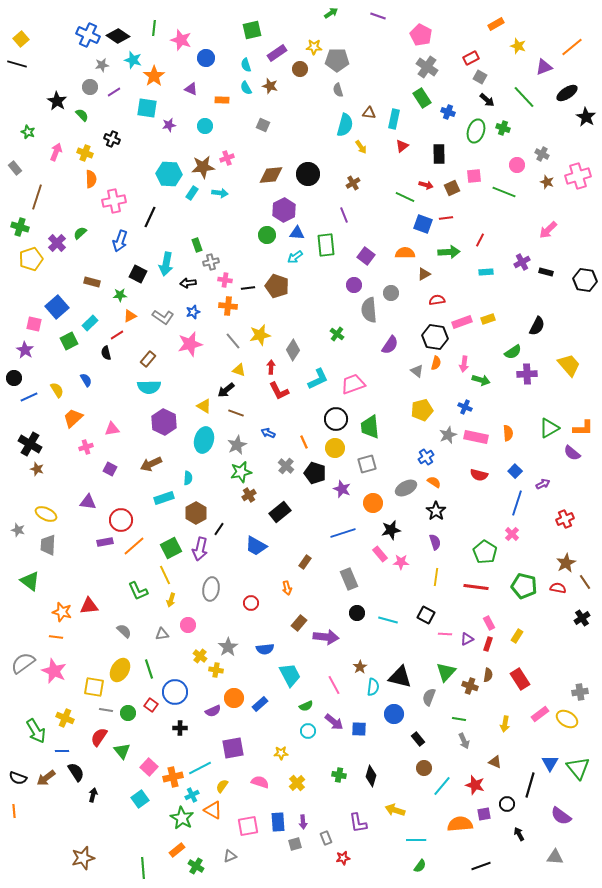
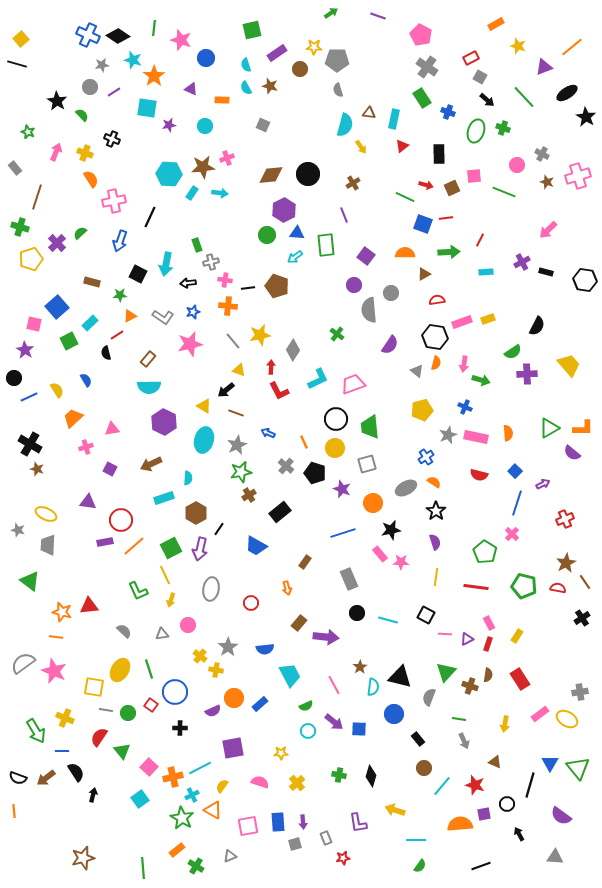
orange semicircle at (91, 179): rotated 30 degrees counterclockwise
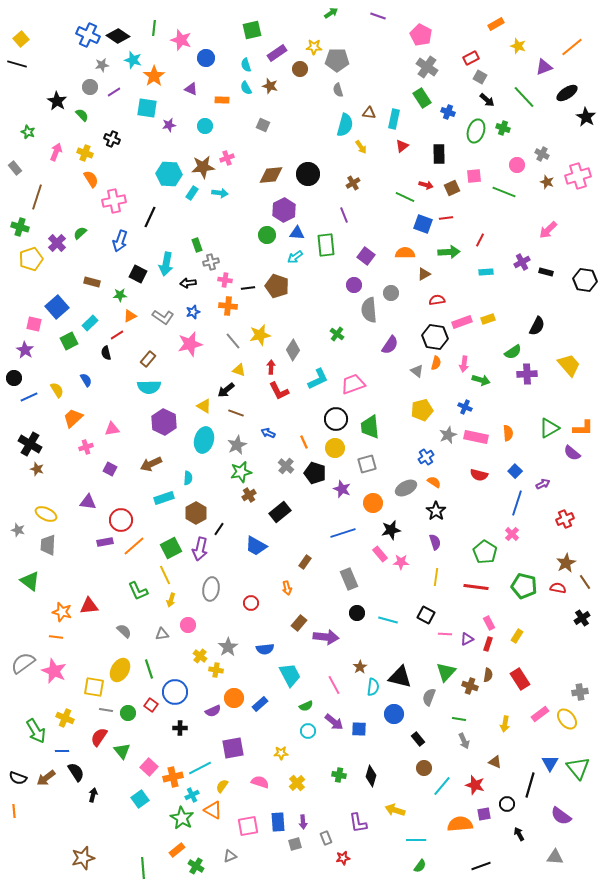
yellow ellipse at (567, 719): rotated 20 degrees clockwise
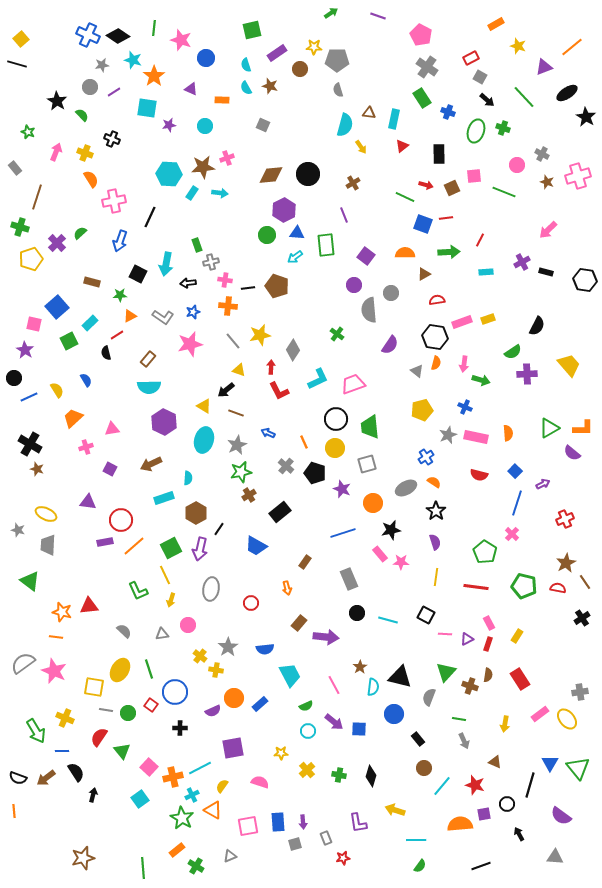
yellow cross at (297, 783): moved 10 px right, 13 px up
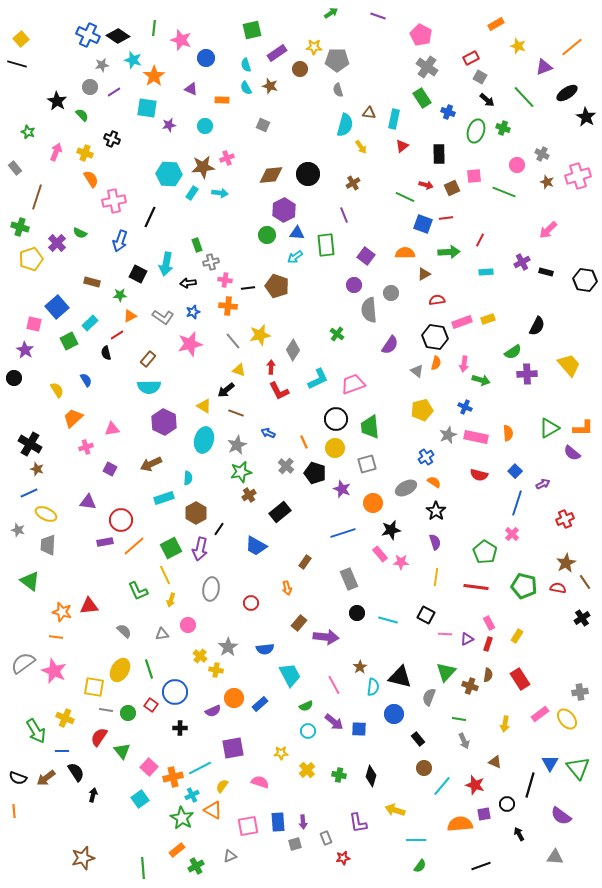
green semicircle at (80, 233): rotated 112 degrees counterclockwise
blue line at (29, 397): moved 96 px down
green cross at (196, 866): rotated 28 degrees clockwise
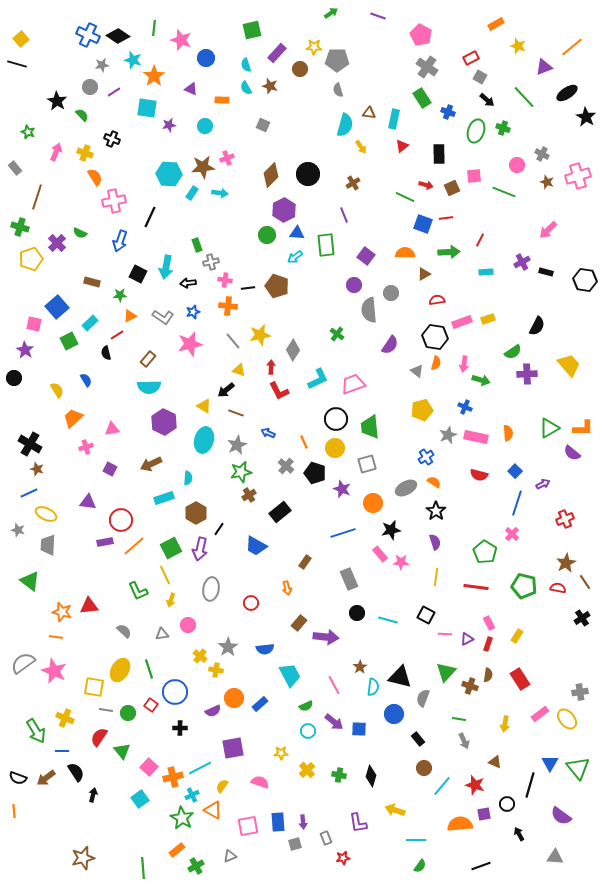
purple rectangle at (277, 53): rotated 12 degrees counterclockwise
brown diamond at (271, 175): rotated 40 degrees counterclockwise
orange semicircle at (91, 179): moved 4 px right, 2 px up
cyan arrow at (166, 264): moved 3 px down
gray semicircle at (429, 697): moved 6 px left, 1 px down
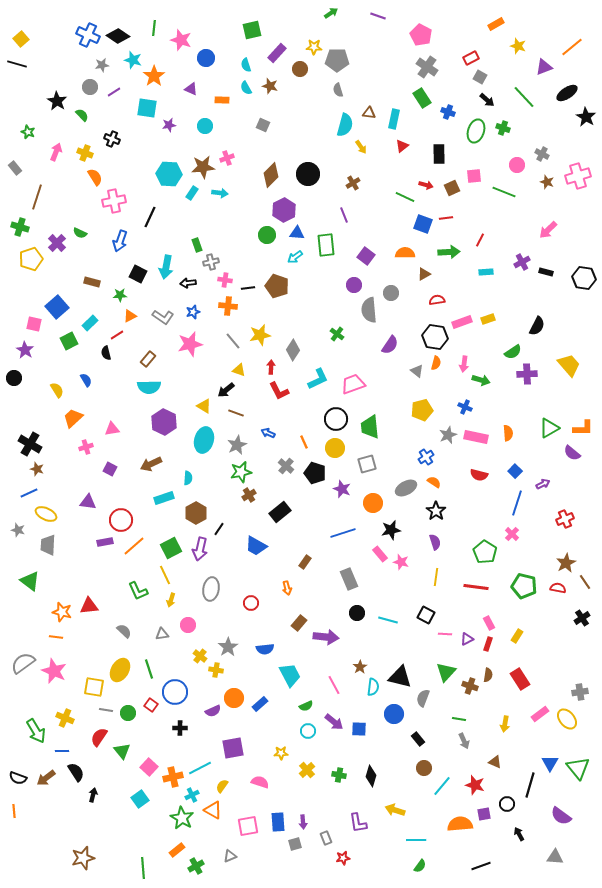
black hexagon at (585, 280): moved 1 px left, 2 px up
pink star at (401, 562): rotated 14 degrees clockwise
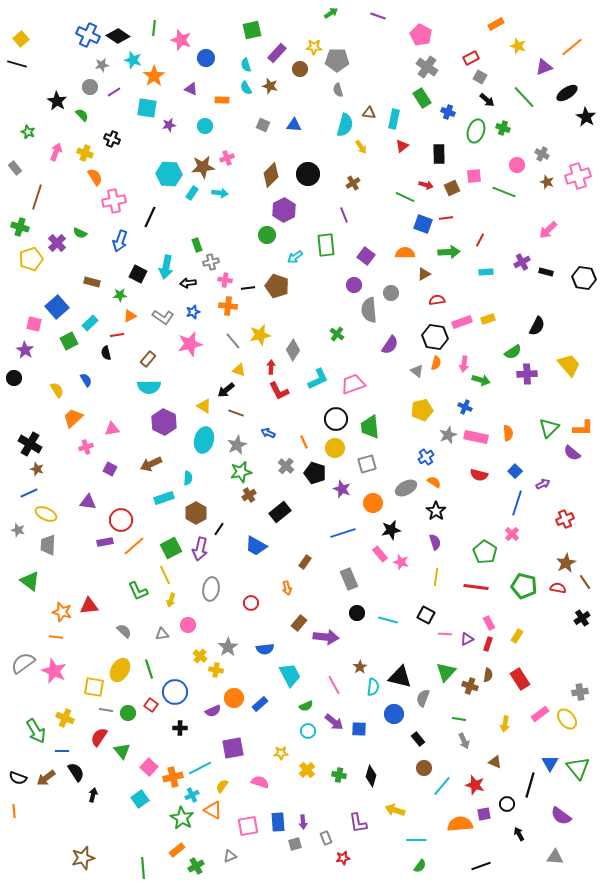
blue triangle at (297, 233): moved 3 px left, 108 px up
red line at (117, 335): rotated 24 degrees clockwise
green triangle at (549, 428): rotated 15 degrees counterclockwise
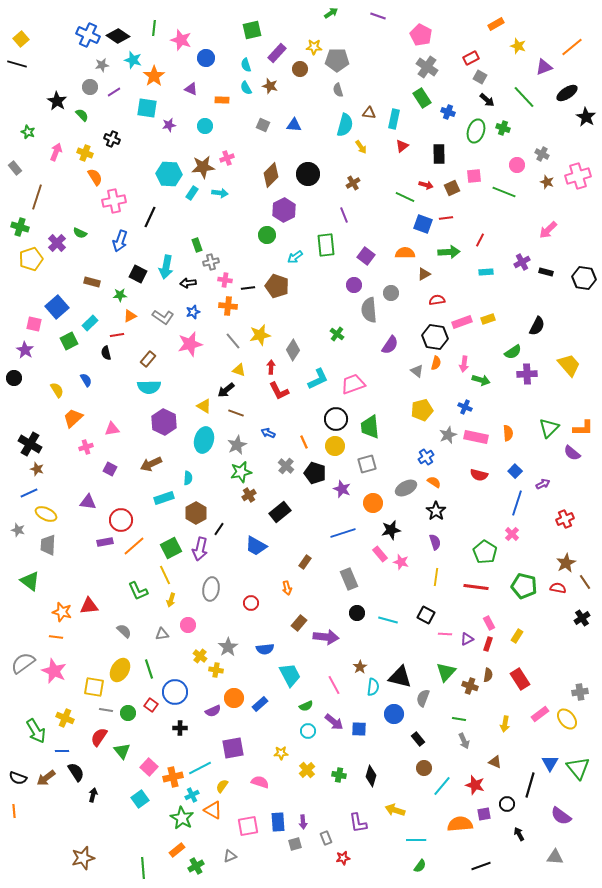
yellow circle at (335, 448): moved 2 px up
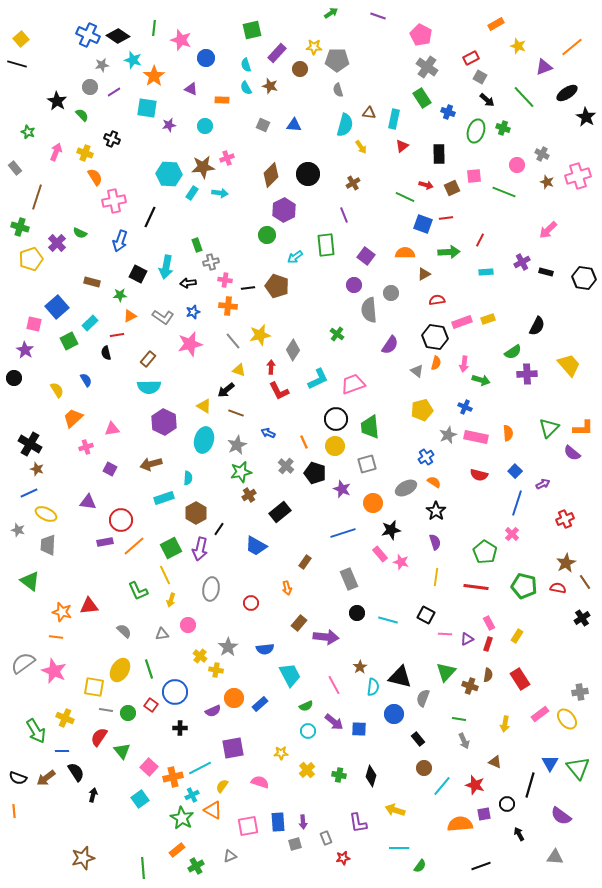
brown arrow at (151, 464): rotated 10 degrees clockwise
cyan line at (416, 840): moved 17 px left, 8 px down
